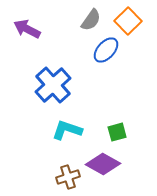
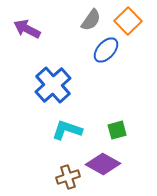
green square: moved 2 px up
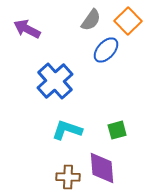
blue cross: moved 2 px right, 4 px up
purple diamond: moved 1 px left, 4 px down; rotated 56 degrees clockwise
brown cross: rotated 20 degrees clockwise
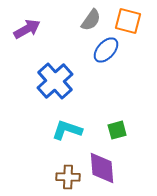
orange square: rotated 32 degrees counterclockwise
purple arrow: rotated 124 degrees clockwise
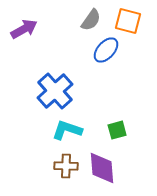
purple arrow: moved 3 px left
blue cross: moved 10 px down
brown cross: moved 2 px left, 11 px up
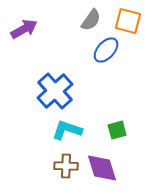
purple diamond: rotated 12 degrees counterclockwise
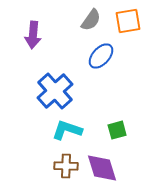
orange square: rotated 24 degrees counterclockwise
purple arrow: moved 9 px right, 6 px down; rotated 124 degrees clockwise
blue ellipse: moved 5 px left, 6 px down
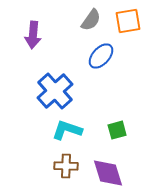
purple diamond: moved 6 px right, 5 px down
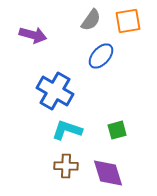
purple arrow: rotated 80 degrees counterclockwise
blue cross: rotated 18 degrees counterclockwise
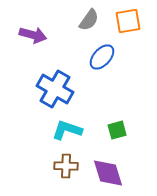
gray semicircle: moved 2 px left
blue ellipse: moved 1 px right, 1 px down
blue cross: moved 2 px up
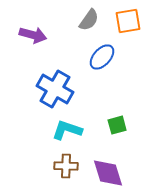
green square: moved 5 px up
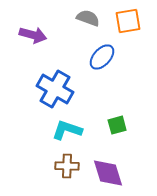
gray semicircle: moved 1 px left, 2 px up; rotated 105 degrees counterclockwise
brown cross: moved 1 px right
